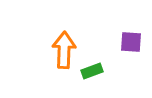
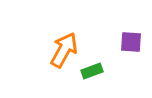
orange arrow: rotated 27 degrees clockwise
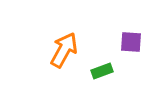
green rectangle: moved 10 px right
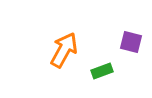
purple square: rotated 10 degrees clockwise
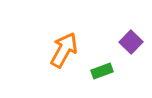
purple square: rotated 30 degrees clockwise
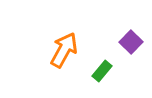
green rectangle: rotated 30 degrees counterclockwise
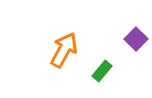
purple square: moved 5 px right, 3 px up
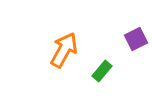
purple square: rotated 20 degrees clockwise
